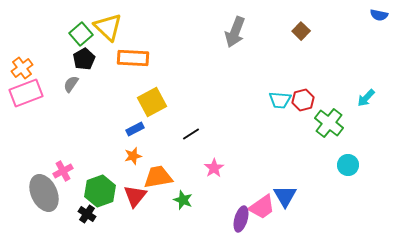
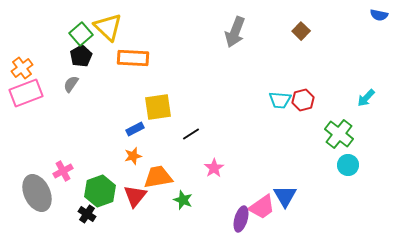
black pentagon: moved 3 px left, 3 px up
yellow square: moved 6 px right, 5 px down; rotated 20 degrees clockwise
green cross: moved 10 px right, 11 px down
gray ellipse: moved 7 px left
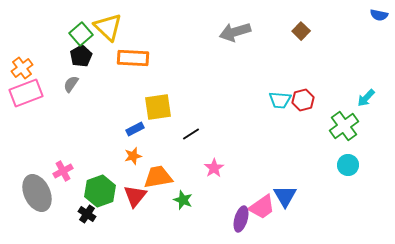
gray arrow: rotated 52 degrees clockwise
green cross: moved 5 px right, 8 px up; rotated 16 degrees clockwise
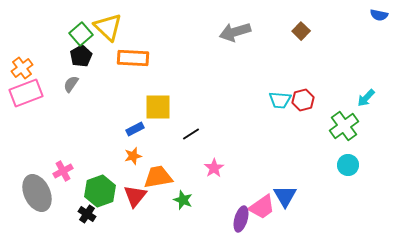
yellow square: rotated 8 degrees clockwise
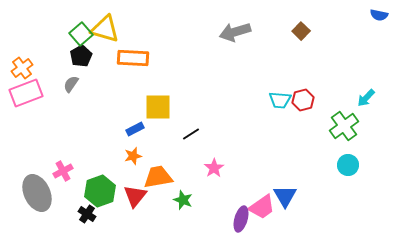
yellow triangle: moved 3 px left, 2 px down; rotated 28 degrees counterclockwise
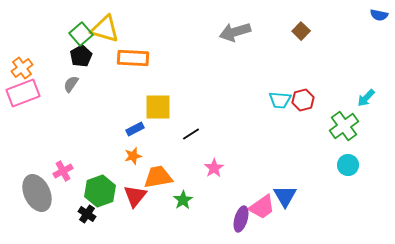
pink rectangle: moved 3 px left
green star: rotated 18 degrees clockwise
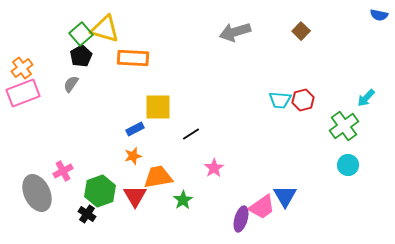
red triangle: rotated 10 degrees counterclockwise
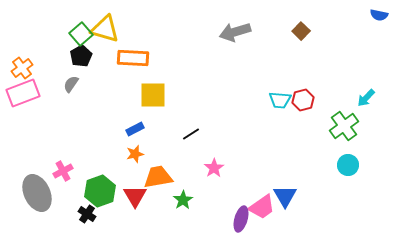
yellow square: moved 5 px left, 12 px up
orange star: moved 2 px right, 2 px up
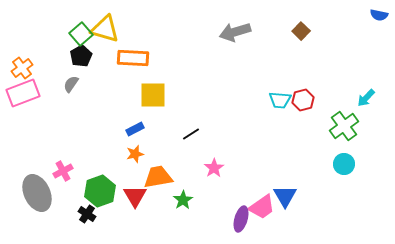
cyan circle: moved 4 px left, 1 px up
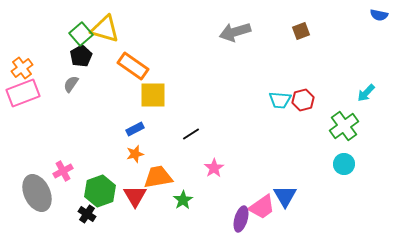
brown square: rotated 24 degrees clockwise
orange rectangle: moved 8 px down; rotated 32 degrees clockwise
cyan arrow: moved 5 px up
